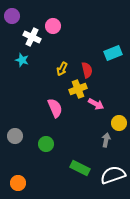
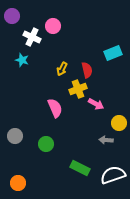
gray arrow: rotated 96 degrees counterclockwise
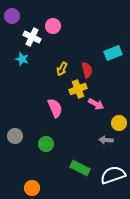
cyan star: moved 1 px up
orange circle: moved 14 px right, 5 px down
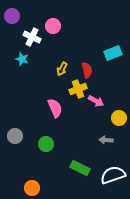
pink arrow: moved 3 px up
yellow circle: moved 5 px up
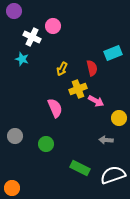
purple circle: moved 2 px right, 5 px up
red semicircle: moved 5 px right, 2 px up
orange circle: moved 20 px left
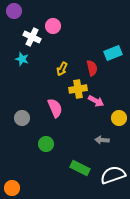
yellow cross: rotated 12 degrees clockwise
gray circle: moved 7 px right, 18 px up
gray arrow: moved 4 px left
